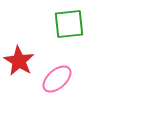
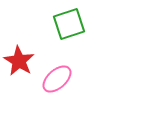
green square: rotated 12 degrees counterclockwise
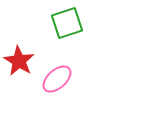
green square: moved 2 px left, 1 px up
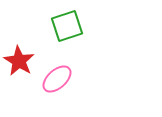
green square: moved 3 px down
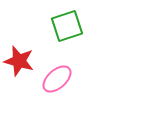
red star: rotated 16 degrees counterclockwise
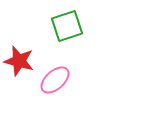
pink ellipse: moved 2 px left, 1 px down
